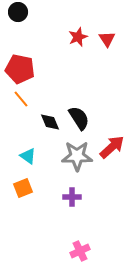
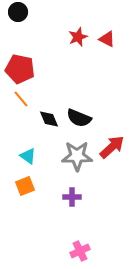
red triangle: rotated 30 degrees counterclockwise
black semicircle: rotated 145 degrees clockwise
black diamond: moved 1 px left, 3 px up
orange square: moved 2 px right, 2 px up
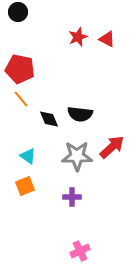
black semicircle: moved 1 px right, 4 px up; rotated 15 degrees counterclockwise
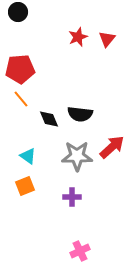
red triangle: rotated 42 degrees clockwise
red pentagon: rotated 16 degrees counterclockwise
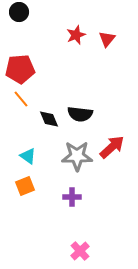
black circle: moved 1 px right
red star: moved 2 px left, 2 px up
pink cross: rotated 18 degrees counterclockwise
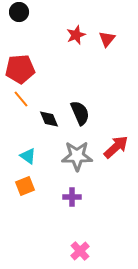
black semicircle: moved 1 px up; rotated 120 degrees counterclockwise
red arrow: moved 4 px right
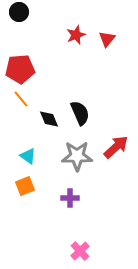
purple cross: moved 2 px left, 1 px down
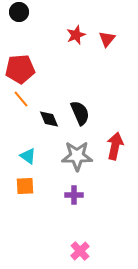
red arrow: moved 1 px left, 1 px up; rotated 36 degrees counterclockwise
orange square: rotated 18 degrees clockwise
purple cross: moved 4 px right, 3 px up
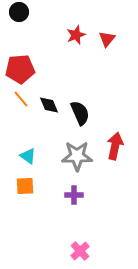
black diamond: moved 14 px up
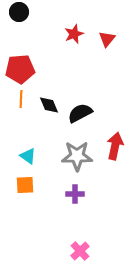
red star: moved 2 px left, 1 px up
orange line: rotated 42 degrees clockwise
black semicircle: rotated 95 degrees counterclockwise
orange square: moved 1 px up
purple cross: moved 1 px right, 1 px up
